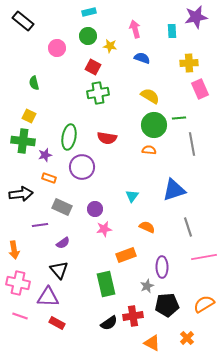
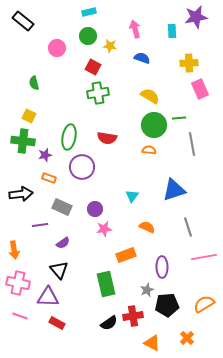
gray star at (147, 286): moved 4 px down
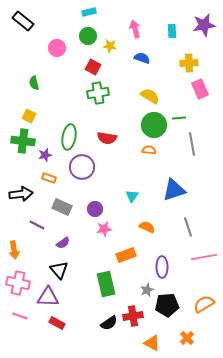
purple star at (196, 17): moved 8 px right, 8 px down
purple line at (40, 225): moved 3 px left; rotated 35 degrees clockwise
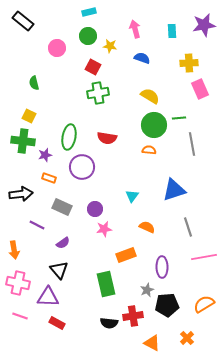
black semicircle at (109, 323): rotated 42 degrees clockwise
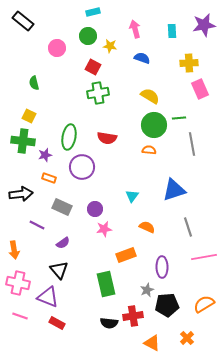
cyan rectangle at (89, 12): moved 4 px right
purple triangle at (48, 297): rotated 20 degrees clockwise
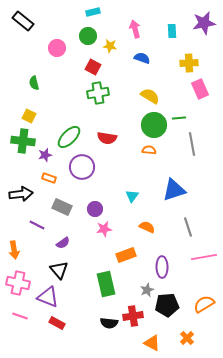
purple star at (204, 25): moved 2 px up
green ellipse at (69, 137): rotated 35 degrees clockwise
